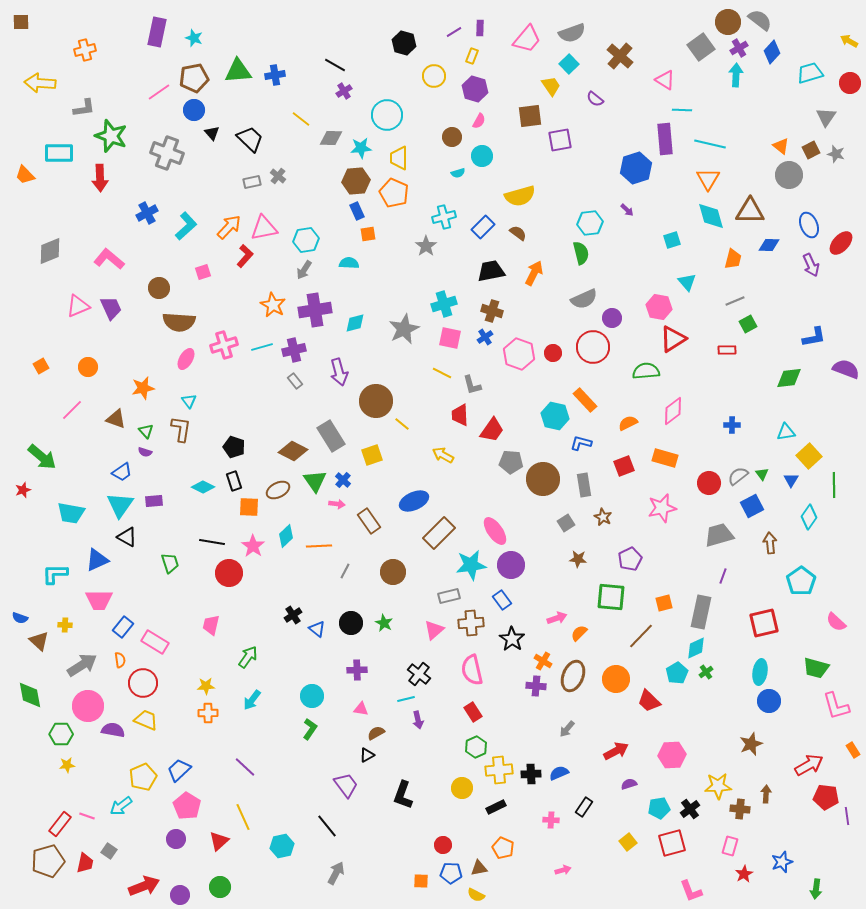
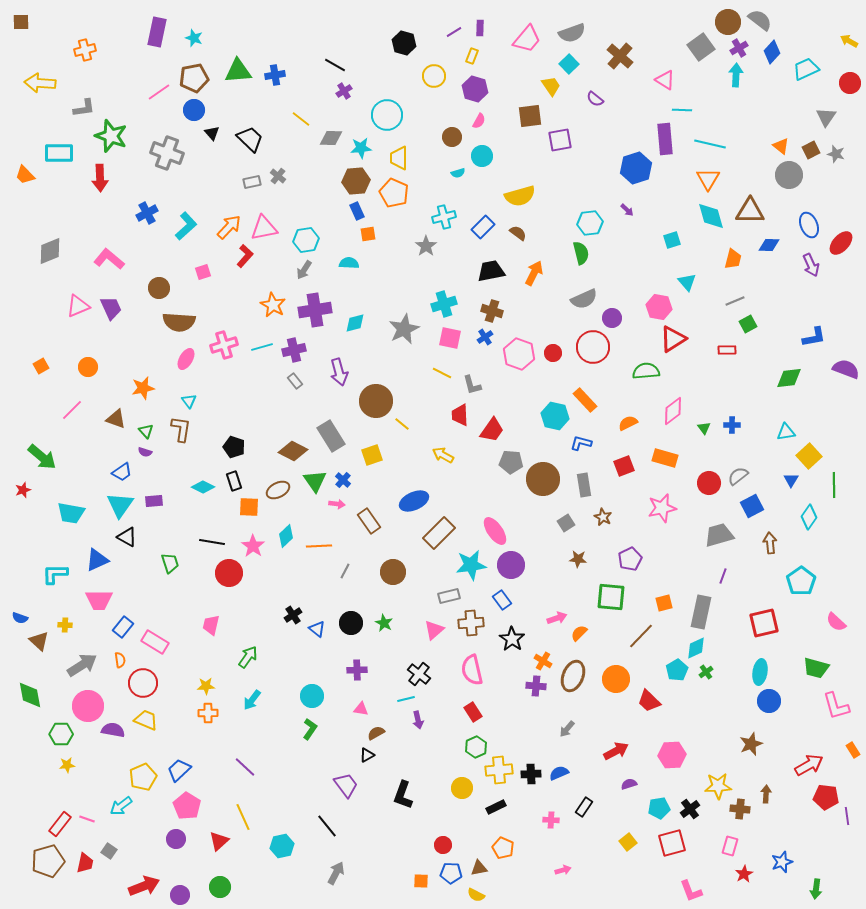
cyan trapezoid at (810, 73): moved 4 px left, 4 px up; rotated 8 degrees counterclockwise
green triangle at (762, 474): moved 58 px left, 46 px up
cyan pentagon at (677, 673): moved 3 px up
pink line at (87, 816): moved 3 px down
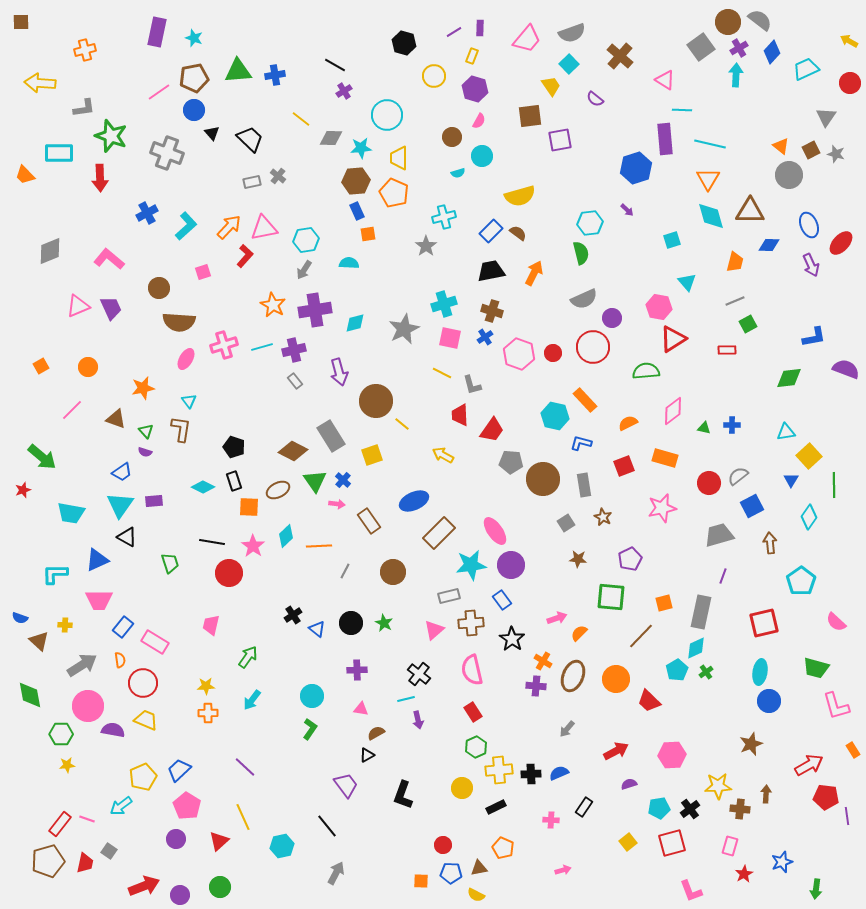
blue rectangle at (483, 227): moved 8 px right, 4 px down
orange trapezoid at (733, 259): moved 2 px right, 3 px down
green triangle at (704, 428): rotated 40 degrees counterclockwise
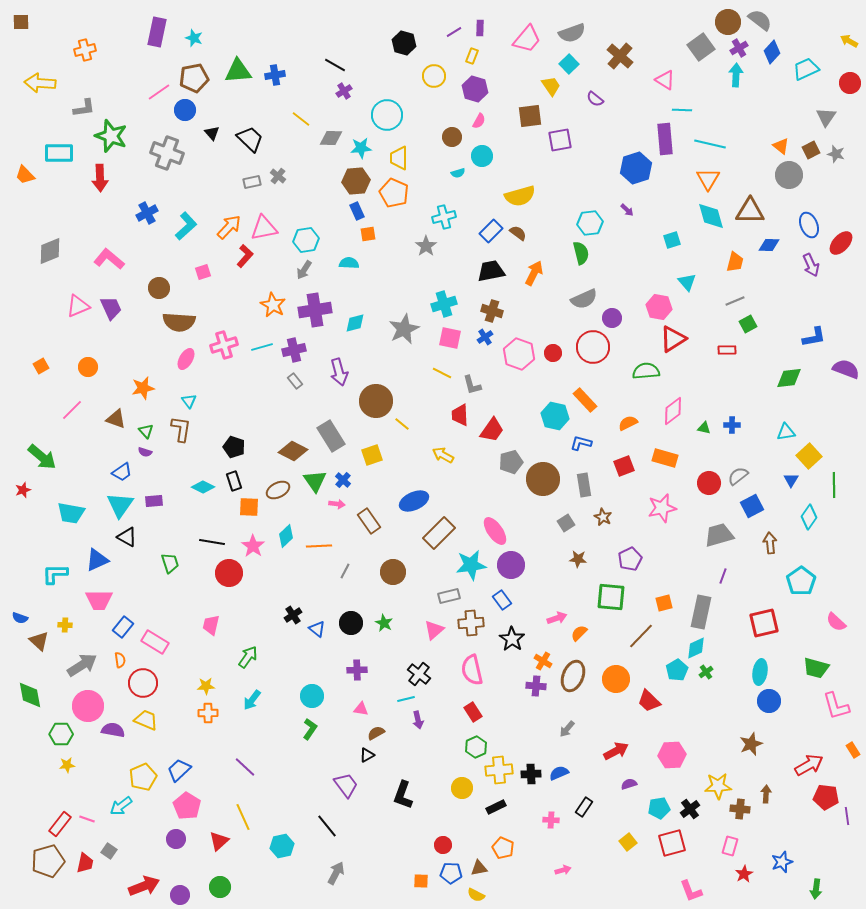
blue circle at (194, 110): moved 9 px left
gray pentagon at (511, 462): rotated 20 degrees counterclockwise
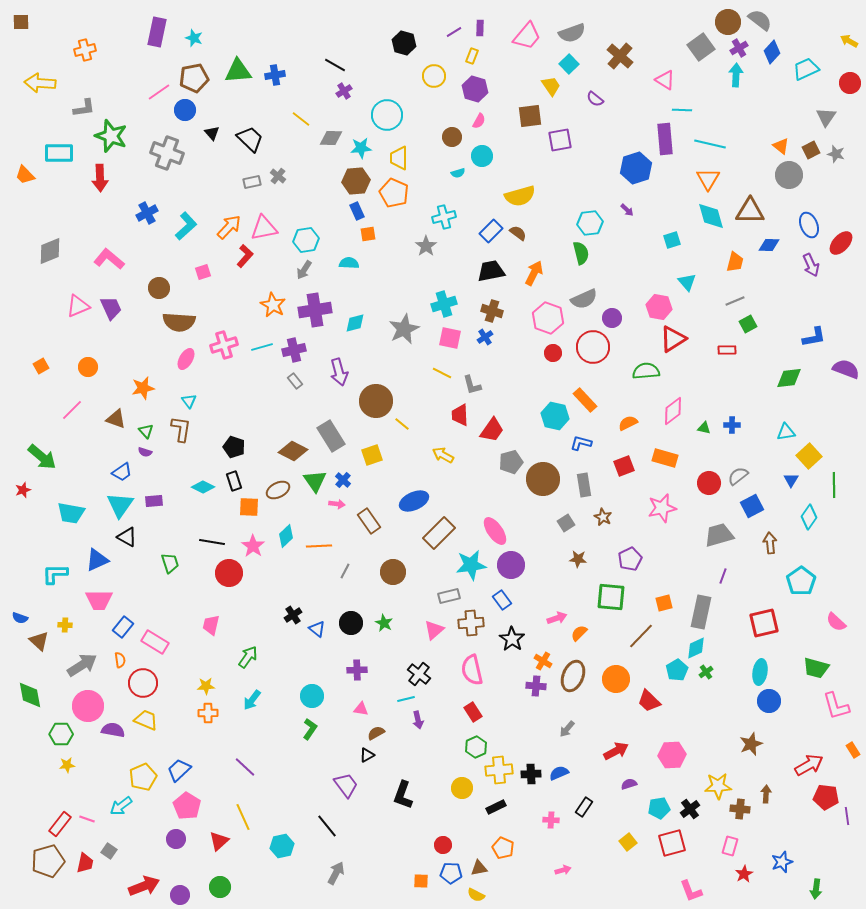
pink trapezoid at (527, 39): moved 3 px up
pink hexagon at (519, 354): moved 29 px right, 36 px up
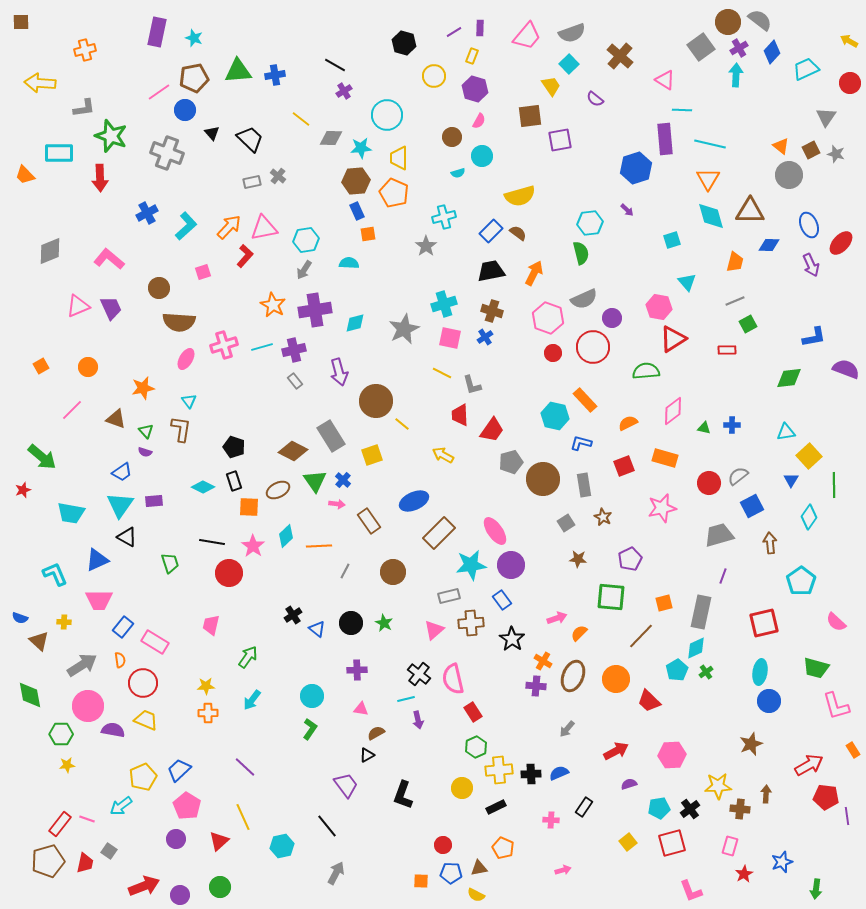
cyan L-shape at (55, 574): rotated 68 degrees clockwise
yellow cross at (65, 625): moved 1 px left, 3 px up
pink semicircle at (472, 670): moved 19 px left, 9 px down
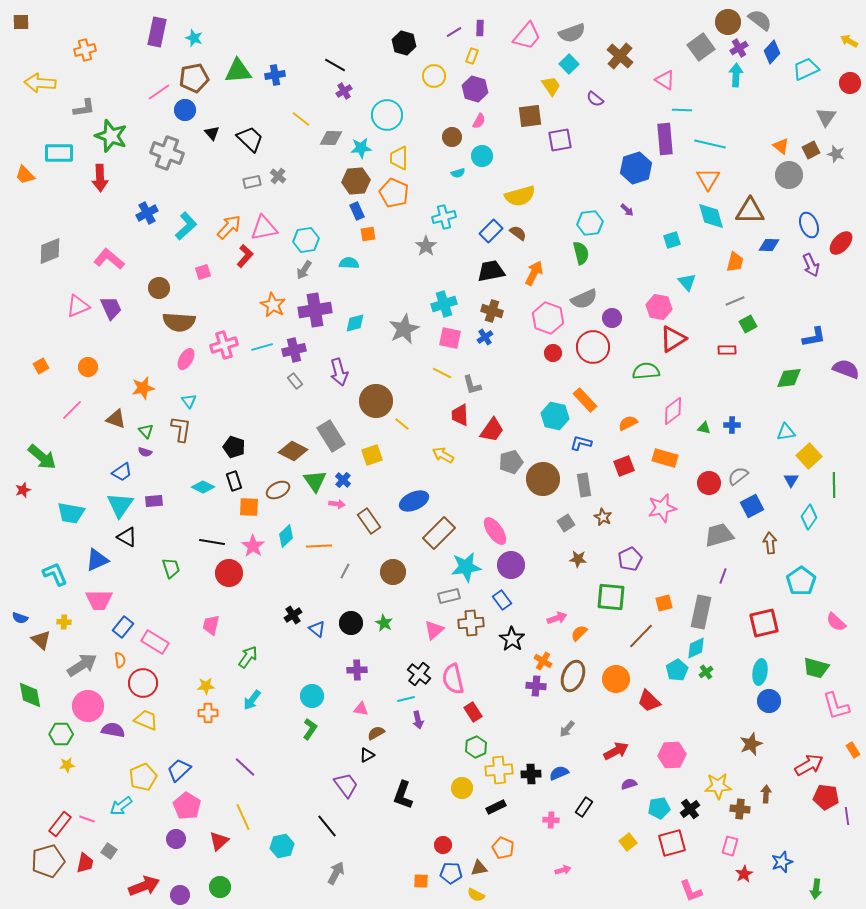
green trapezoid at (170, 563): moved 1 px right, 5 px down
cyan star at (471, 565): moved 5 px left, 2 px down
brown triangle at (39, 641): moved 2 px right, 1 px up
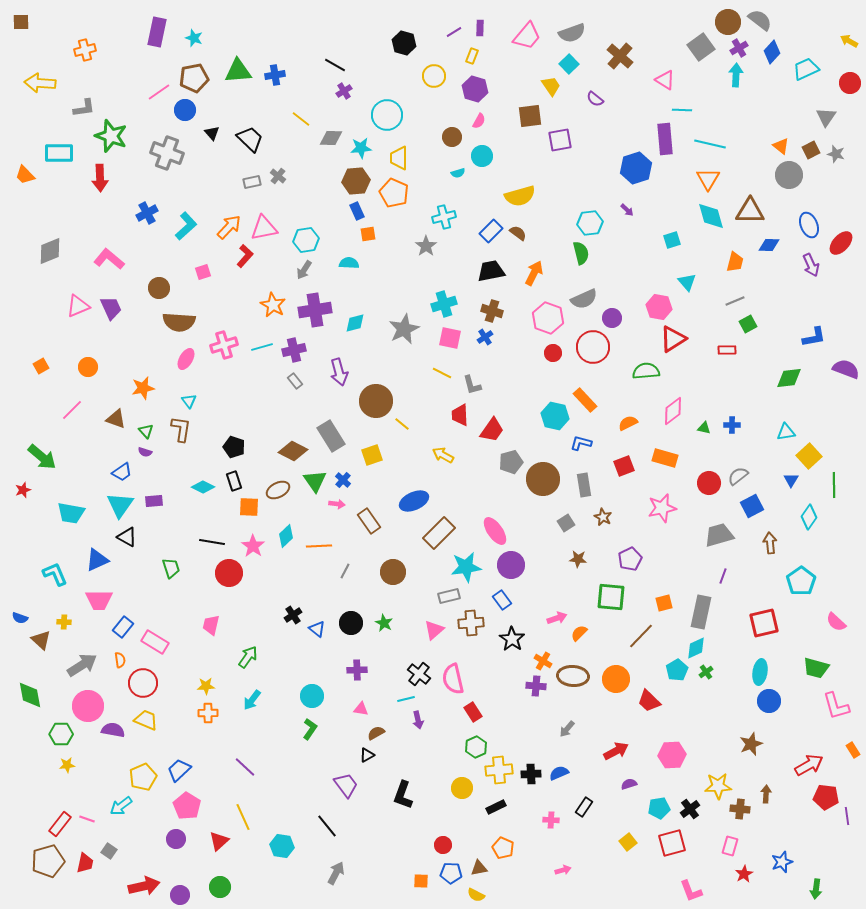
brown ellipse at (573, 676): rotated 72 degrees clockwise
cyan hexagon at (282, 846): rotated 20 degrees clockwise
red arrow at (144, 886): rotated 8 degrees clockwise
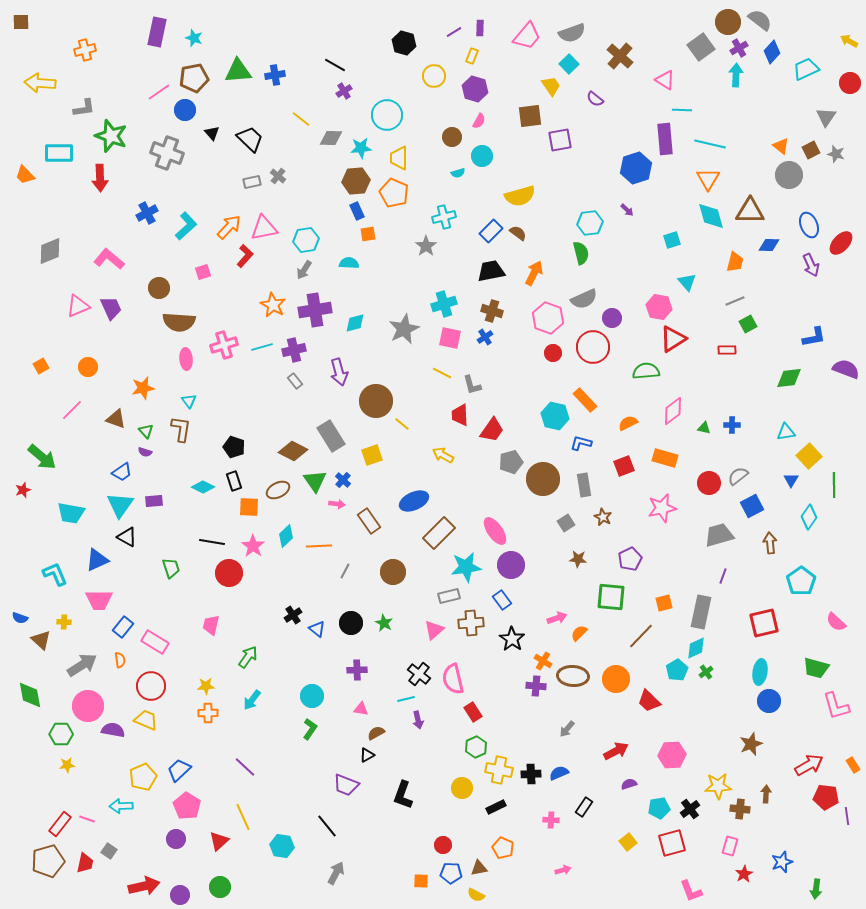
pink ellipse at (186, 359): rotated 35 degrees counterclockwise
red circle at (143, 683): moved 8 px right, 3 px down
orange rectangle at (853, 750): moved 15 px down
yellow cross at (499, 770): rotated 16 degrees clockwise
purple trapezoid at (346, 785): rotated 148 degrees clockwise
cyan arrow at (121, 806): rotated 35 degrees clockwise
